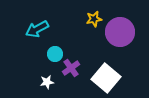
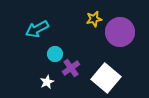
white star: rotated 16 degrees counterclockwise
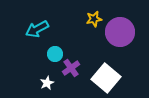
white star: moved 1 px down
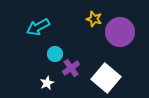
yellow star: rotated 28 degrees clockwise
cyan arrow: moved 1 px right, 2 px up
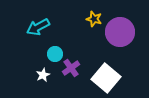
white star: moved 4 px left, 8 px up
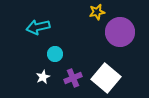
yellow star: moved 3 px right, 7 px up; rotated 28 degrees counterclockwise
cyan arrow: rotated 15 degrees clockwise
purple cross: moved 2 px right, 10 px down; rotated 12 degrees clockwise
white star: moved 2 px down
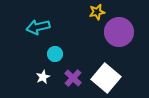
purple circle: moved 1 px left
purple cross: rotated 24 degrees counterclockwise
